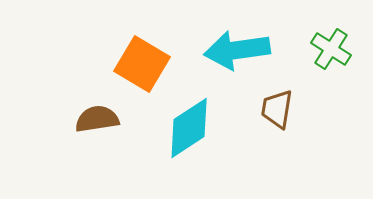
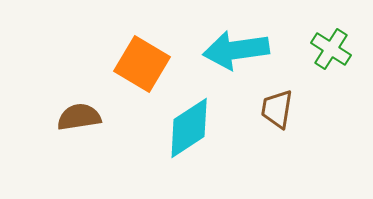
cyan arrow: moved 1 px left
brown semicircle: moved 18 px left, 2 px up
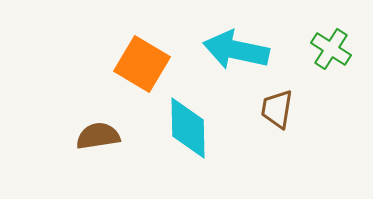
cyan arrow: rotated 20 degrees clockwise
brown semicircle: moved 19 px right, 19 px down
cyan diamond: moved 1 px left; rotated 58 degrees counterclockwise
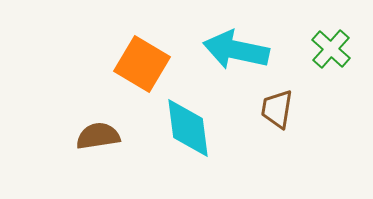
green cross: rotated 9 degrees clockwise
cyan diamond: rotated 6 degrees counterclockwise
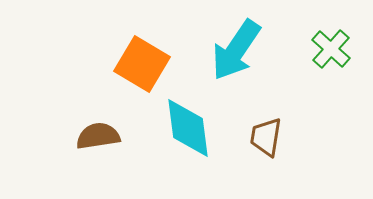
cyan arrow: rotated 68 degrees counterclockwise
brown trapezoid: moved 11 px left, 28 px down
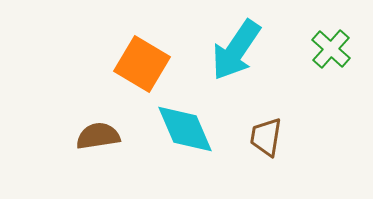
cyan diamond: moved 3 px left, 1 px down; rotated 16 degrees counterclockwise
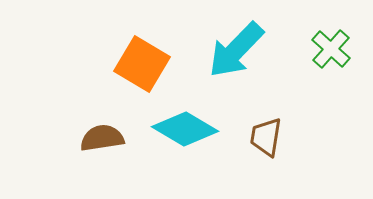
cyan arrow: rotated 10 degrees clockwise
cyan diamond: rotated 36 degrees counterclockwise
brown semicircle: moved 4 px right, 2 px down
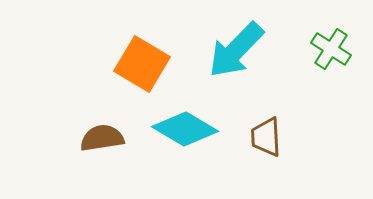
green cross: rotated 9 degrees counterclockwise
brown trapezoid: rotated 12 degrees counterclockwise
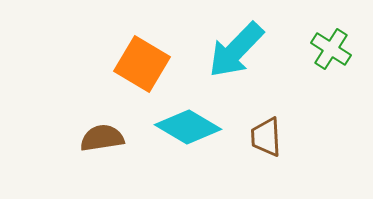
cyan diamond: moved 3 px right, 2 px up
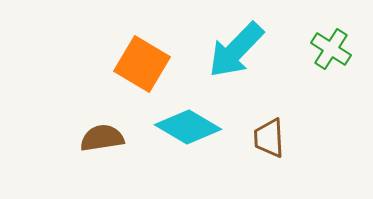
brown trapezoid: moved 3 px right, 1 px down
